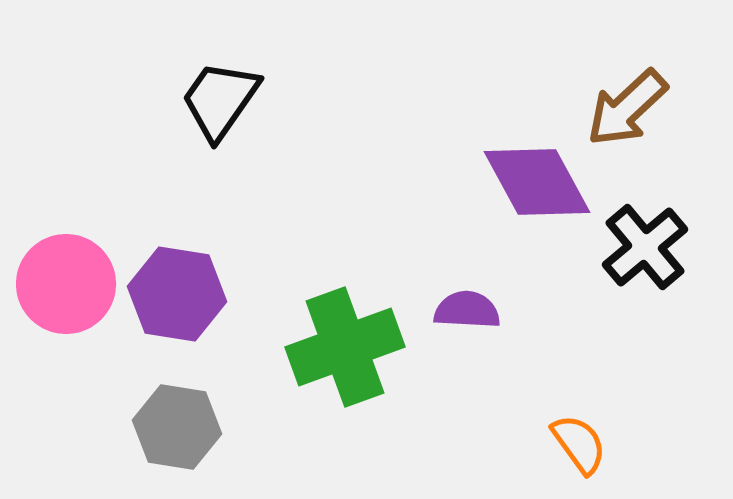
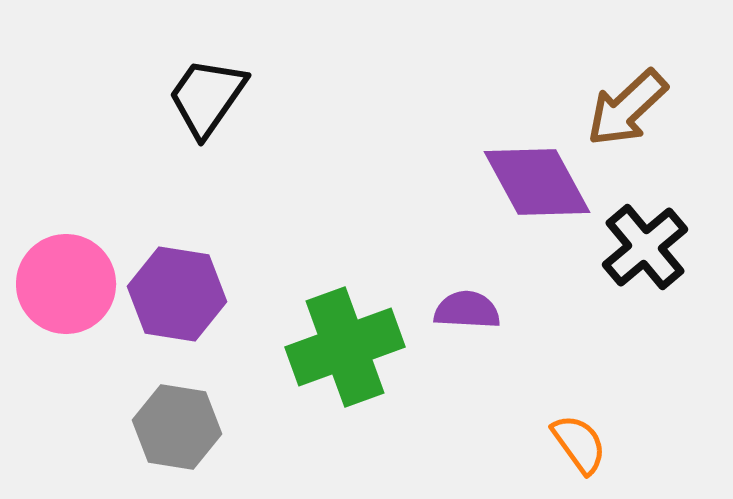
black trapezoid: moved 13 px left, 3 px up
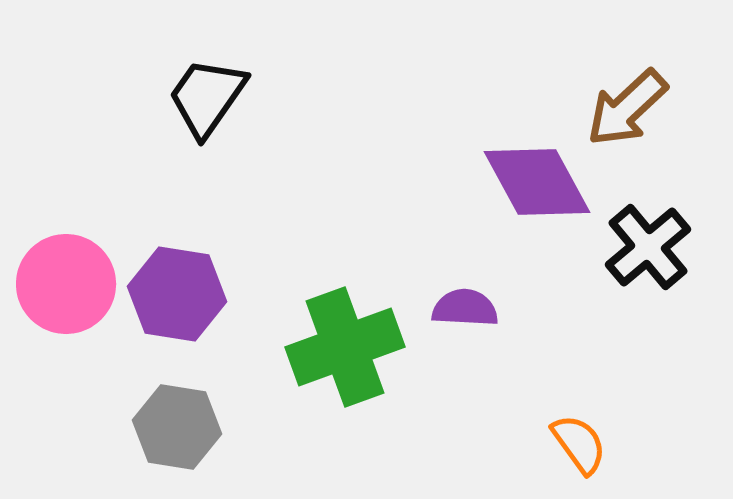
black cross: moved 3 px right
purple semicircle: moved 2 px left, 2 px up
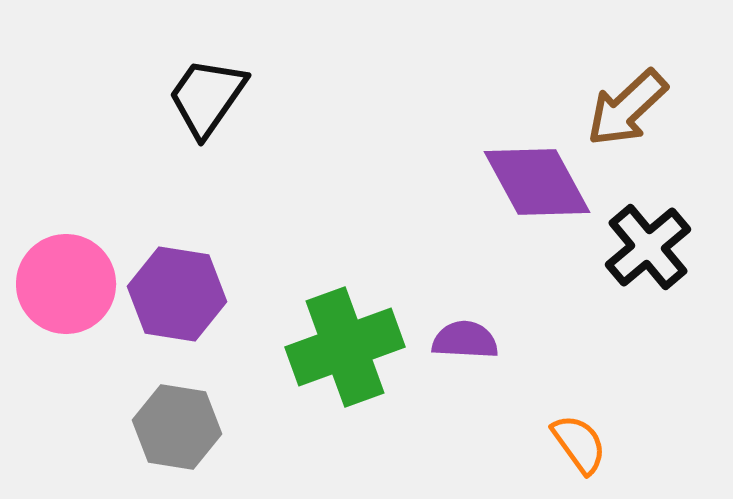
purple semicircle: moved 32 px down
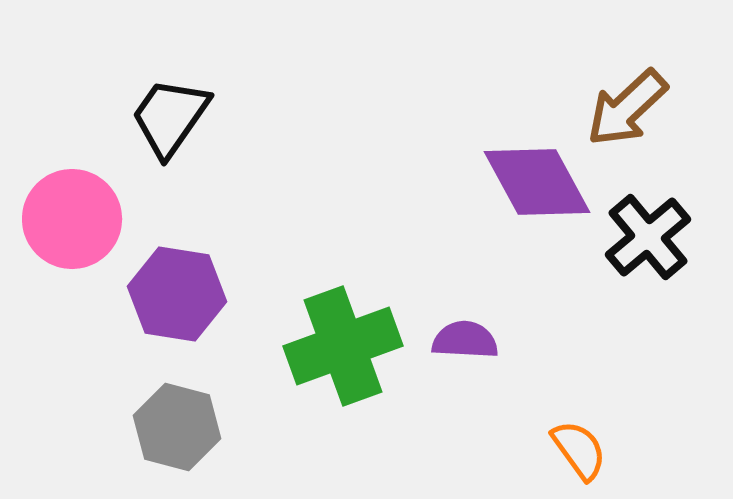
black trapezoid: moved 37 px left, 20 px down
black cross: moved 10 px up
pink circle: moved 6 px right, 65 px up
green cross: moved 2 px left, 1 px up
gray hexagon: rotated 6 degrees clockwise
orange semicircle: moved 6 px down
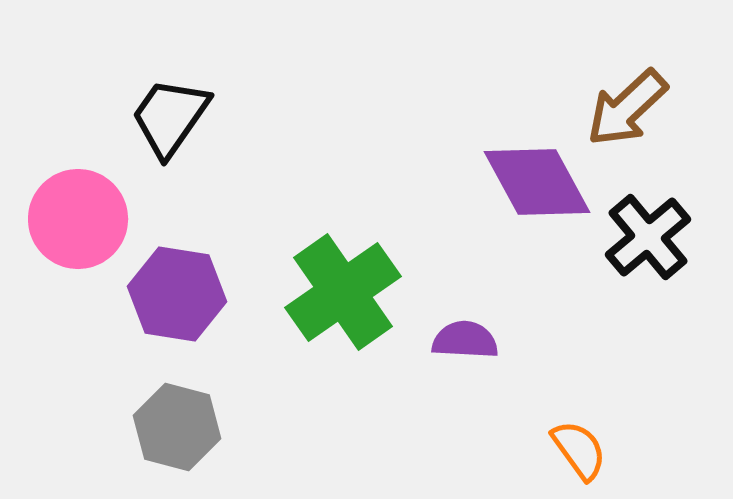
pink circle: moved 6 px right
green cross: moved 54 px up; rotated 15 degrees counterclockwise
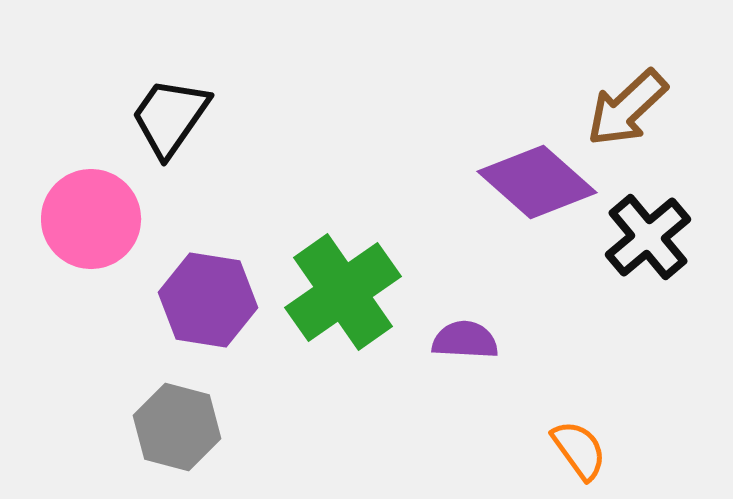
purple diamond: rotated 20 degrees counterclockwise
pink circle: moved 13 px right
purple hexagon: moved 31 px right, 6 px down
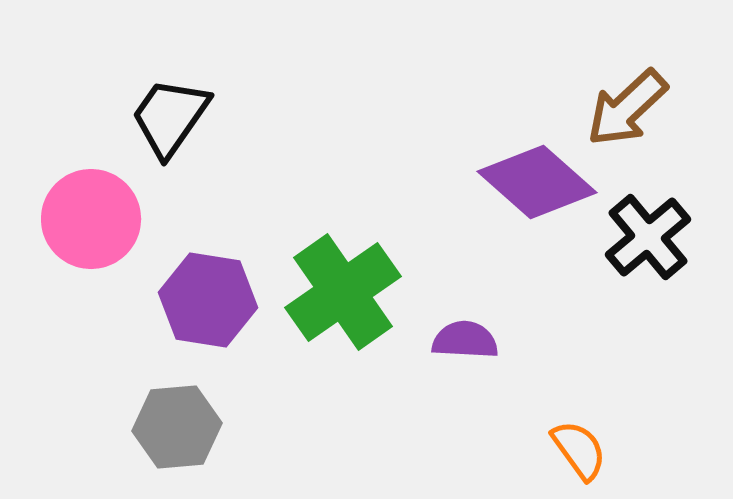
gray hexagon: rotated 20 degrees counterclockwise
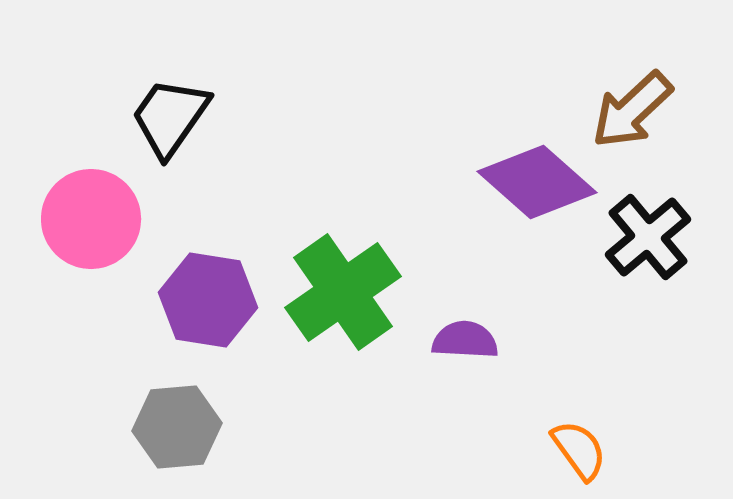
brown arrow: moved 5 px right, 2 px down
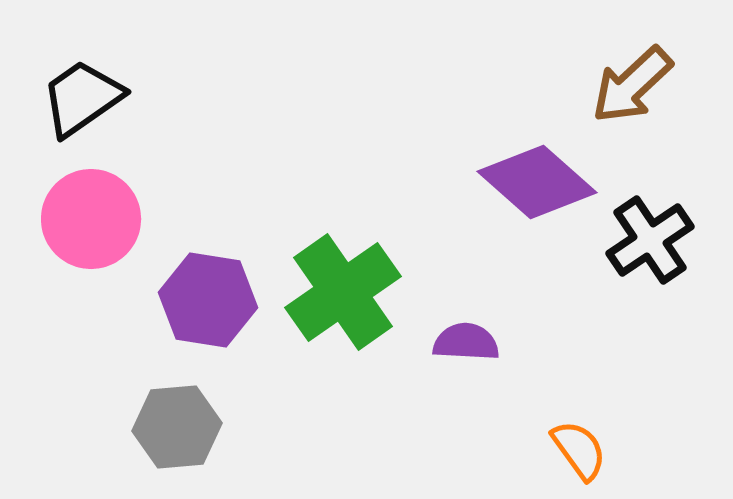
brown arrow: moved 25 px up
black trapezoid: moved 88 px left, 19 px up; rotated 20 degrees clockwise
black cross: moved 2 px right, 3 px down; rotated 6 degrees clockwise
purple semicircle: moved 1 px right, 2 px down
